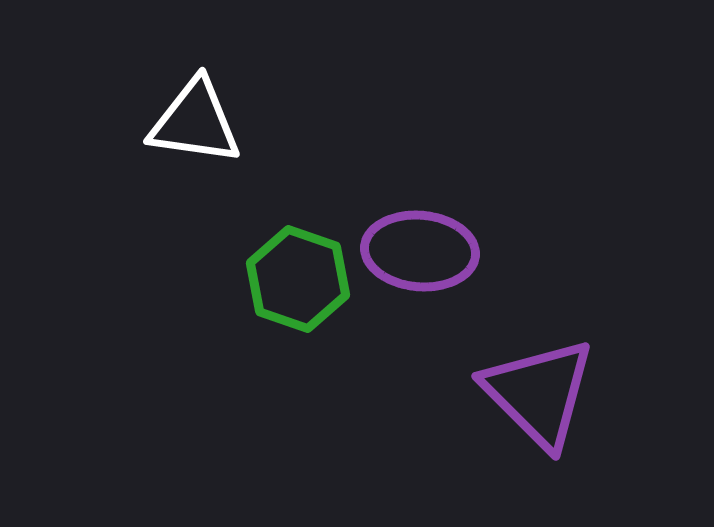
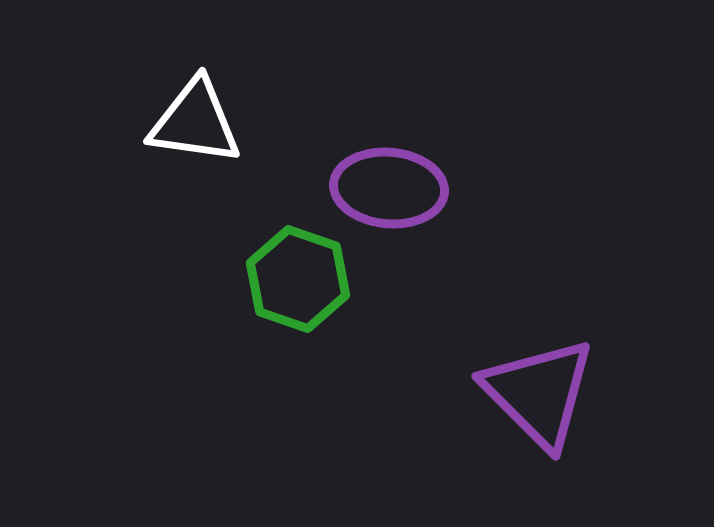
purple ellipse: moved 31 px left, 63 px up
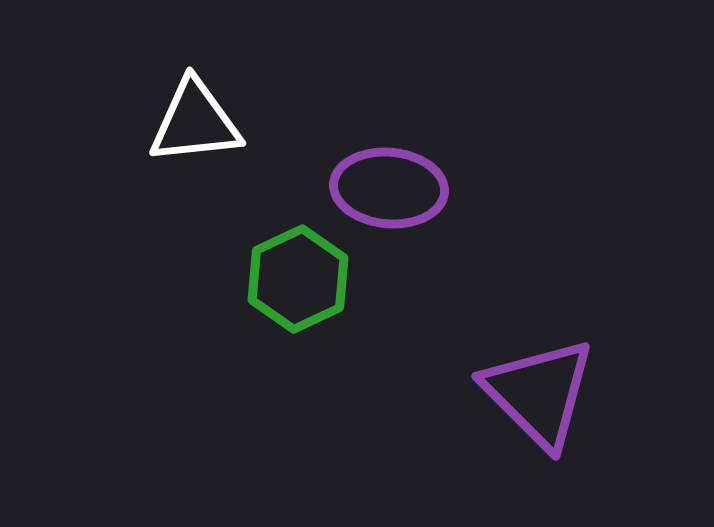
white triangle: rotated 14 degrees counterclockwise
green hexagon: rotated 16 degrees clockwise
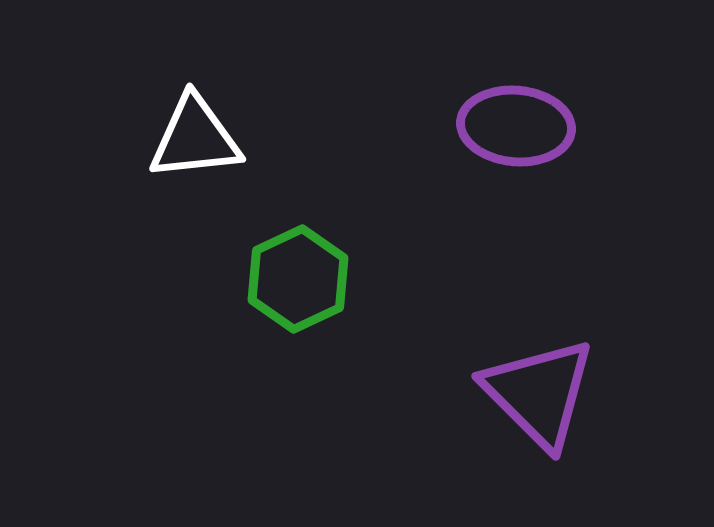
white triangle: moved 16 px down
purple ellipse: moved 127 px right, 62 px up
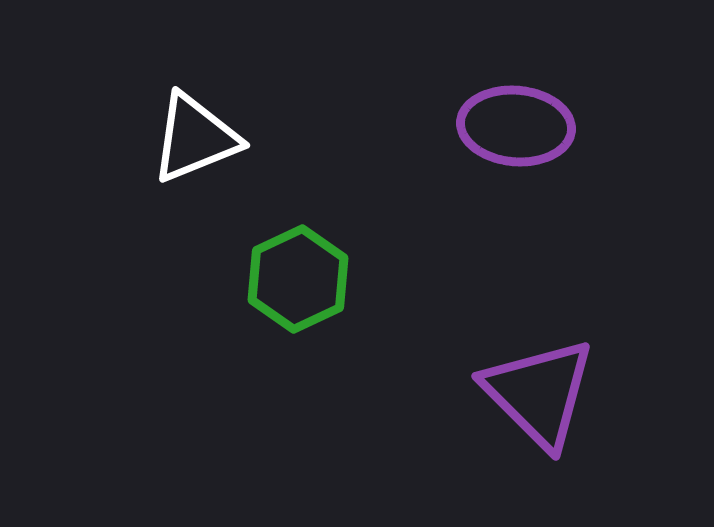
white triangle: rotated 16 degrees counterclockwise
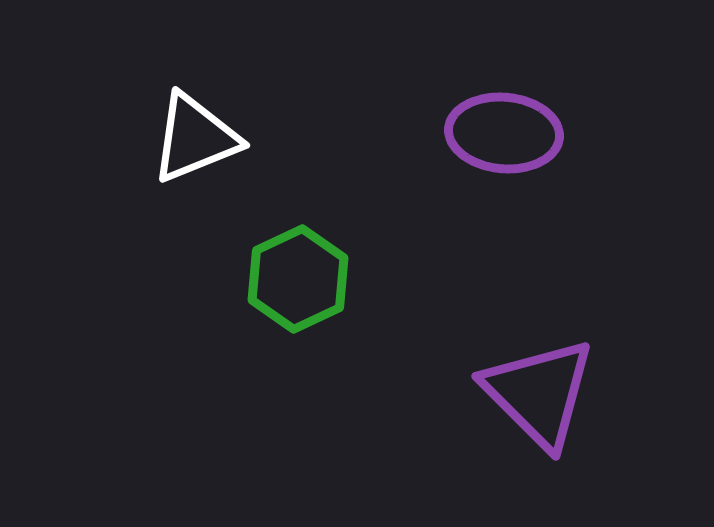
purple ellipse: moved 12 px left, 7 px down
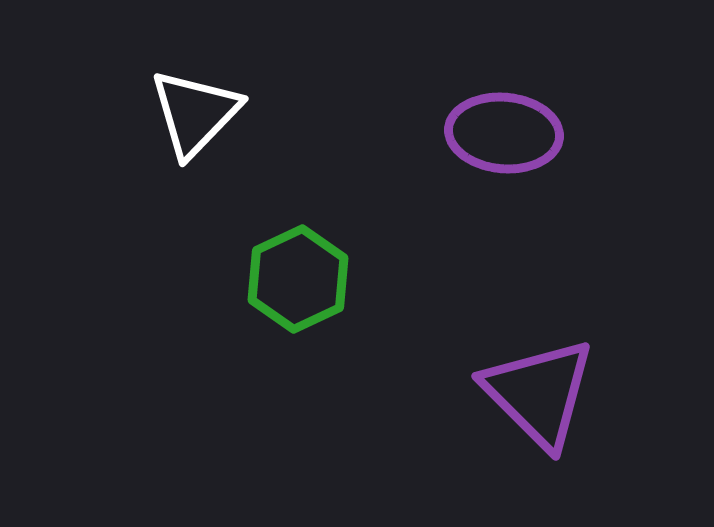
white triangle: moved 25 px up; rotated 24 degrees counterclockwise
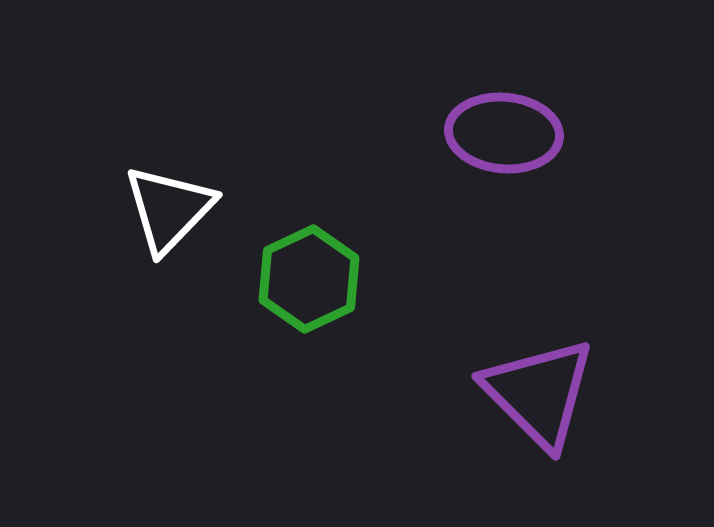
white triangle: moved 26 px left, 96 px down
green hexagon: moved 11 px right
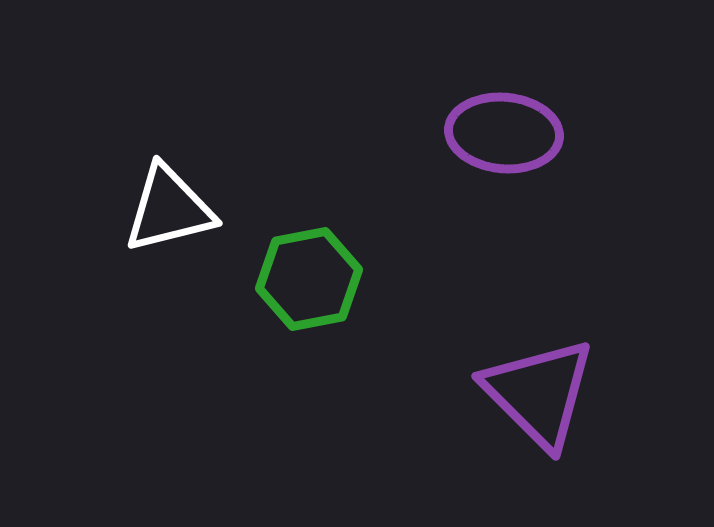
white triangle: rotated 32 degrees clockwise
green hexagon: rotated 14 degrees clockwise
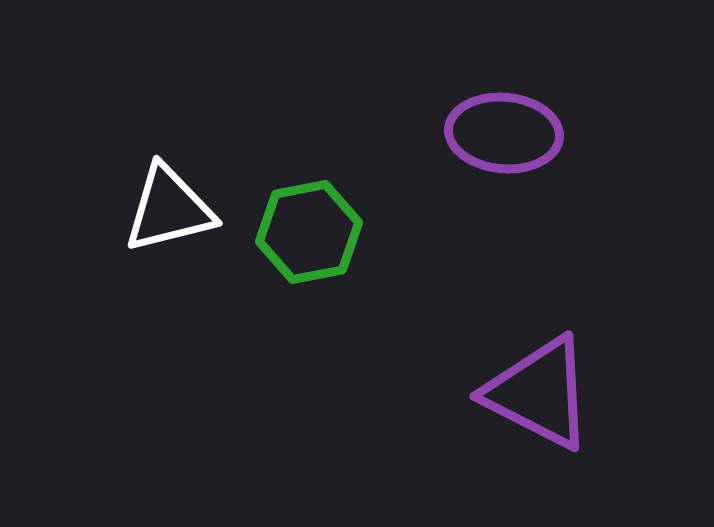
green hexagon: moved 47 px up
purple triangle: rotated 18 degrees counterclockwise
